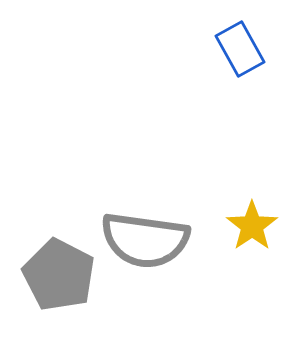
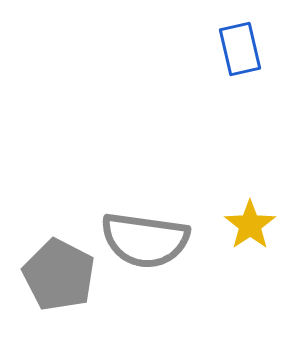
blue rectangle: rotated 16 degrees clockwise
yellow star: moved 2 px left, 1 px up
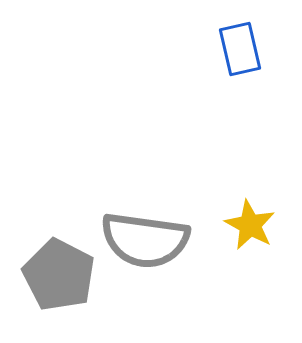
yellow star: rotated 9 degrees counterclockwise
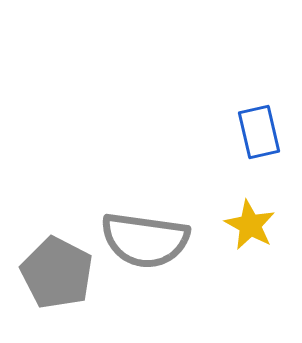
blue rectangle: moved 19 px right, 83 px down
gray pentagon: moved 2 px left, 2 px up
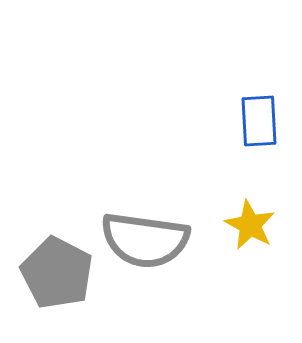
blue rectangle: moved 11 px up; rotated 10 degrees clockwise
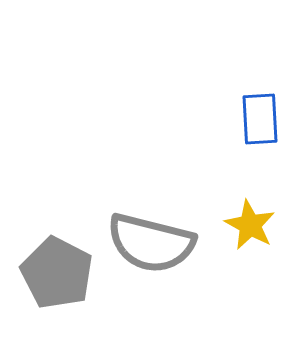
blue rectangle: moved 1 px right, 2 px up
gray semicircle: moved 6 px right, 3 px down; rotated 6 degrees clockwise
